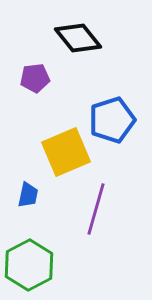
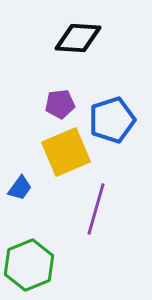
black diamond: rotated 48 degrees counterclockwise
purple pentagon: moved 25 px right, 26 px down
blue trapezoid: moved 8 px left, 7 px up; rotated 24 degrees clockwise
green hexagon: rotated 6 degrees clockwise
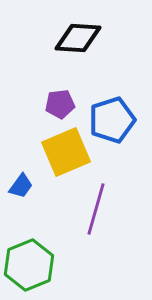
blue trapezoid: moved 1 px right, 2 px up
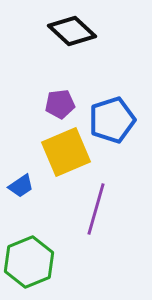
black diamond: moved 6 px left, 7 px up; rotated 39 degrees clockwise
blue trapezoid: rotated 20 degrees clockwise
green hexagon: moved 3 px up
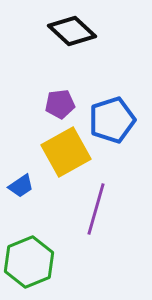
yellow square: rotated 6 degrees counterclockwise
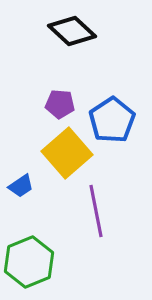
purple pentagon: rotated 12 degrees clockwise
blue pentagon: rotated 15 degrees counterclockwise
yellow square: moved 1 px right, 1 px down; rotated 12 degrees counterclockwise
purple line: moved 2 px down; rotated 27 degrees counterclockwise
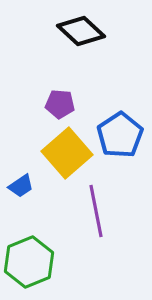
black diamond: moved 9 px right
blue pentagon: moved 8 px right, 15 px down
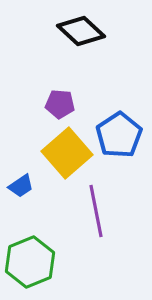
blue pentagon: moved 1 px left
green hexagon: moved 1 px right
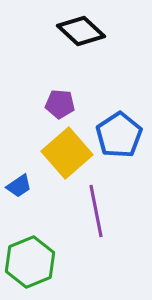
blue trapezoid: moved 2 px left
